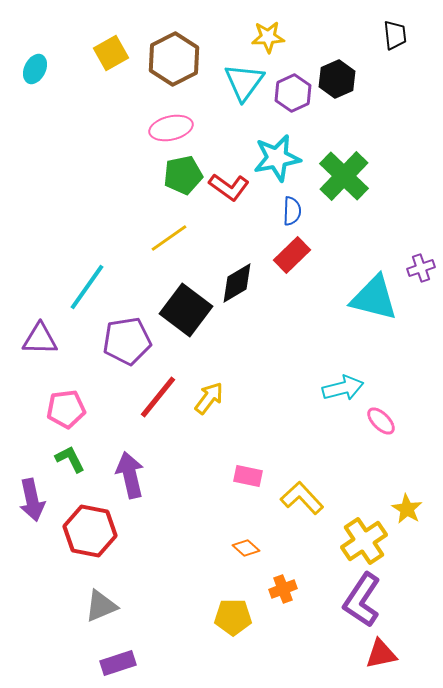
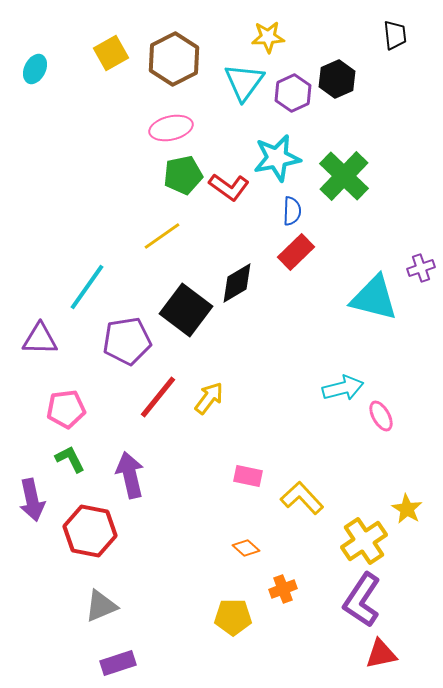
yellow line at (169, 238): moved 7 px left, 2 px up
red rectangle at (292, 255): moved 4 px right, 3 px up
pink ellipse at (381, 421): moved 5 px up; rotated 16 degrees clockwise
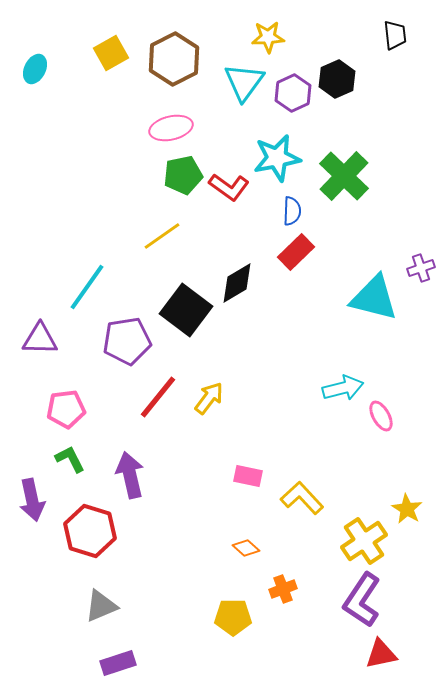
red hexagon at (90, 531): rotated 6 degrees clockwise
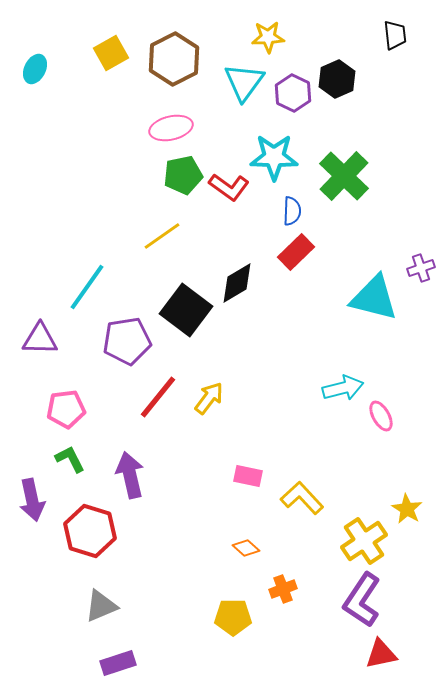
purple hexagon at (293, 93): rotated 9 degrees counterclockwise
cyan star at (277, 158): moved 3 px left, 1 px up; rotated 12 degrees clockwise
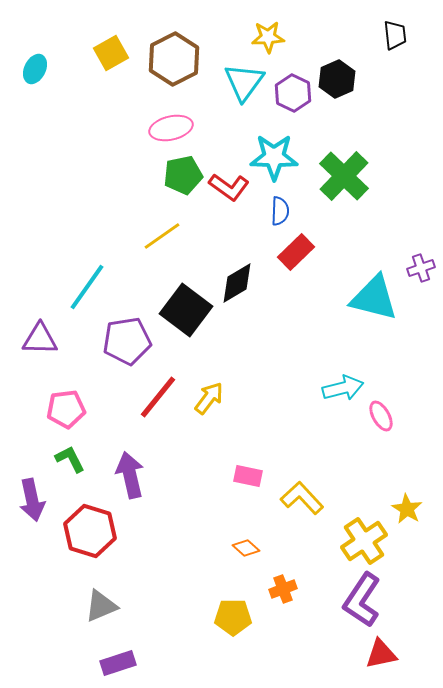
blue semicircle at (292, 211): moved 12 px left
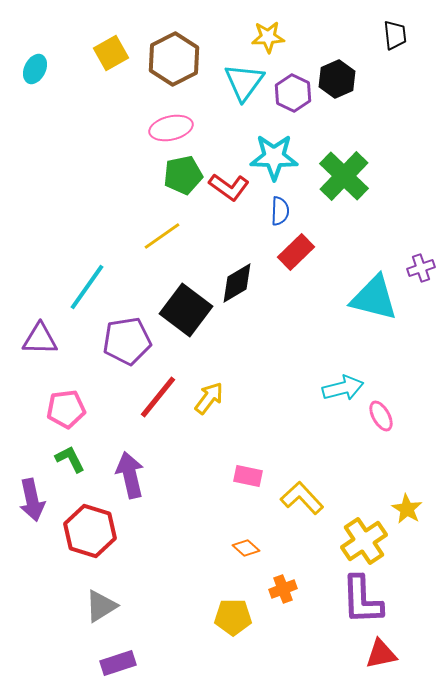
purple L-shape at (362, 600): rotated 36 degrees counterclockwise
gray triangle at (101, 606): rotated 9 degrees counterclockwise
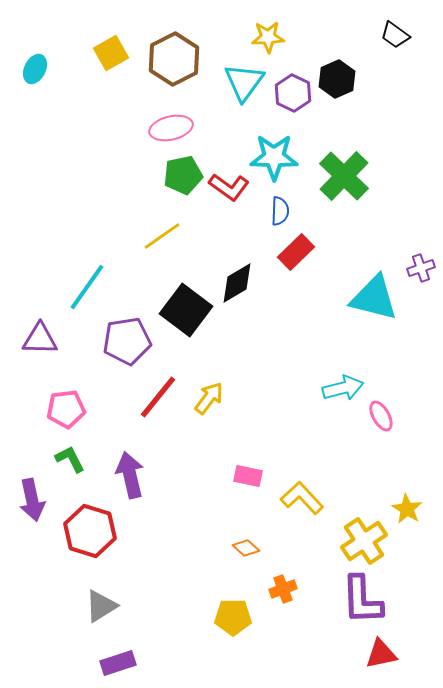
black trapezoid at (395, 35): rotated 132 degrees clockwise
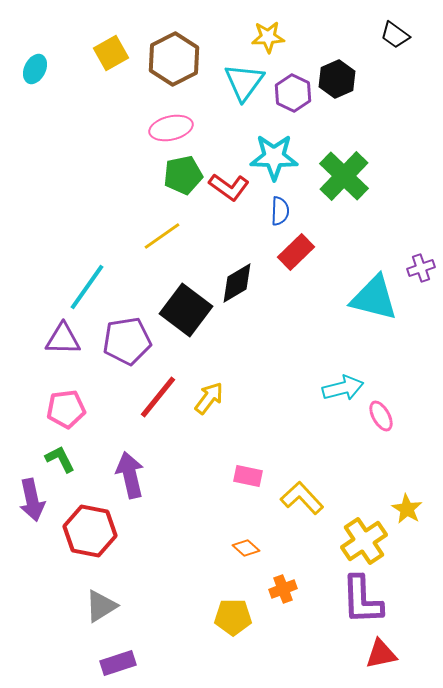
purple triangle at (40, 339): moved 23 px right
green L-shape at (70, 459): moved 10 px left
red hexagon at (90, 531): rotated 6 degrees counterclockwise
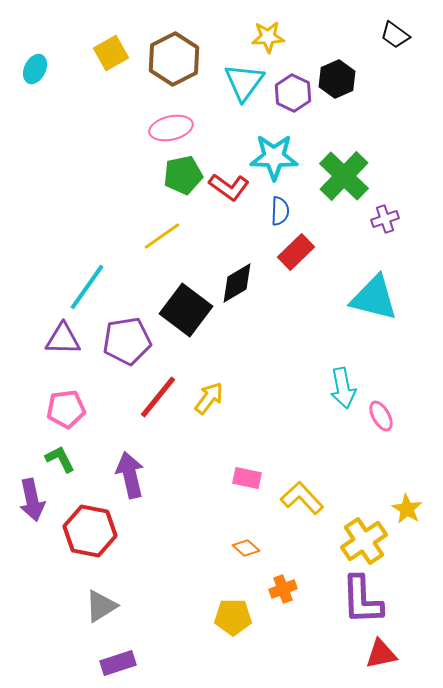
purple cross at (421, 268): moved 36 px left, 49 px up
cyan arrow at (343, 388): rotated 93 degrees clockwise
pink rectangle at (248, 476): moved 1 px left, 2 px down
